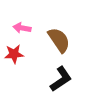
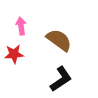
pink arrow: moved 1 px left, 2 px up; rotated 72 degrees clockwise
brown semicircle: rotated 20 degrees counterclockwise
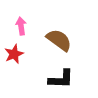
red star: rotated 18 degrees counterclockwise
black L-shape: rotated 36 degrees clockwise
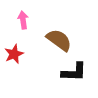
pink arrow: moved 2 px right, 6 px up
black L-shape: moved 13 px right, 7 px up
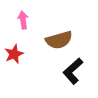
brown semicircle: rotated 128 degrees clockwise
black L-shape: moved 1 px left, 1 px up; rotated 136 degrees clockwise
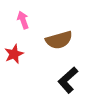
pink arrow: rotated 12 degrees counterclockwise
black L-shape: moved 5 px left, 9 px down
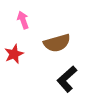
brown semicircle: moved 2 px left, 3 px down
black L-shape: moved 1 px left, 1 px up
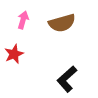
pink arrow: rotated 36 degrees clockwise
brown semicircle: moved 5 px right, 20 px up
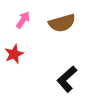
pink arrow: rotated 18 degrees clockwise
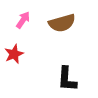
black L-shape: rotated 44 degrees counterclockwise
